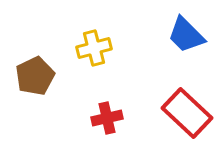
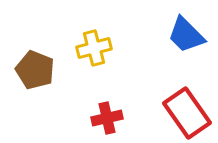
brown pentagon: moved 6 px up; rotated 24 degrees counterclockwise
red rectangle: rotated 12 degrees clockwise
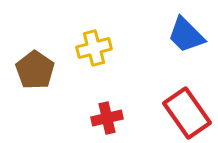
brown pentagon: rotated 12 degrees clockwise
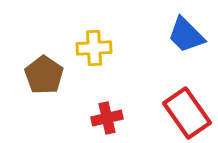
yellow cross: rotated 12 degrees clockwise
brown pentagon: moved 9 px right, 5 px down
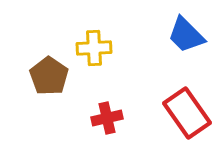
brown pentagon: moved 5 px right, 1 px down
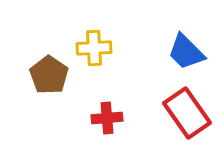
blue trapezoid: moved 17 px down
brown pentagon: moved 1 px up
red cross: rotated 8 degrees clockwise
